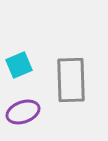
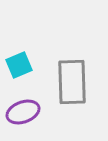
gray rectangle: moved 1 px right, 2 px down
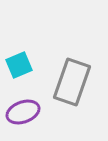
gray rectangle: rotated 21 degrees clockwise
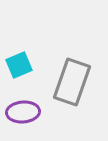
purple ellipse: rotated 16 degrees clockwise
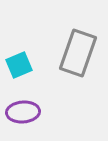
gray rectangle: moved 6 px right, 29 px up
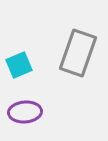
purple ellipse: moved 2 px right
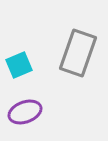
purple ellipse: rotated 16 degrees counterclockwise
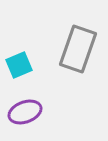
gray rectangle: moved 4 px up
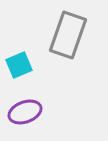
gray rectangle: moved 10 px left, 14 px up
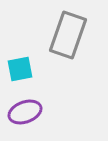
cyan square: moved 1 px right, 4 px down; rotated 12 degrees clockwise
